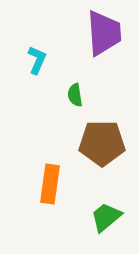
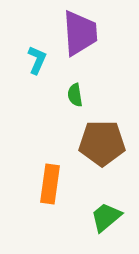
purple trapezoid: moved 24 px left
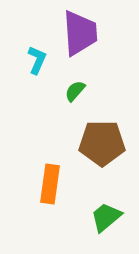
green semicircle: moved 4 px up; rotated 50 degrees clockwise
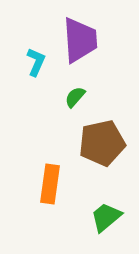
purple trapezoid: moved 7 px down
cyan L-shape: moved 1 px left, 2 px down
green semicircle: moved 6 px down
brown pentagon: rotated 12 degrees counterclockwise
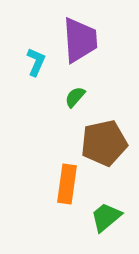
brown pentagon: moved 2 px right
orange rectangle: moved 17 px right
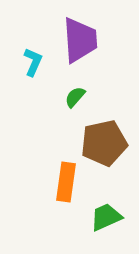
cyan L-shape: moved 3 px left
orange rectangle: moved 1 px left, 2 px up
green trapezoid: rotated 16 degrees clockwise
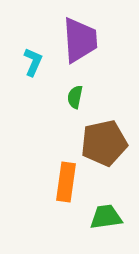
green semicircle: rotated 30 degrees counterclockwise
green trapezoid: rotated 16 degrees clockwise
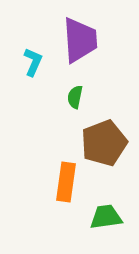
brown pentagon: rotated 9 degrees counterclockwise
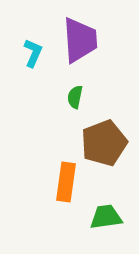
cyan L-shape: moved 9 px up
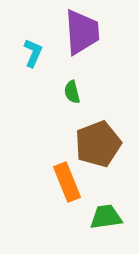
purple trapezoid: moved 2 px right, 8 px up
green semicircle: moved 3 px left, 5 px up; rotated 25 degrees counterclockwise
brown pentagon: moved 6 px left, 1 px down
orange rectangle: moved 1 px right; rotated 30 degrees counterclockwise
